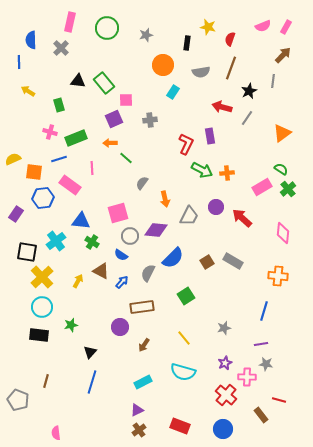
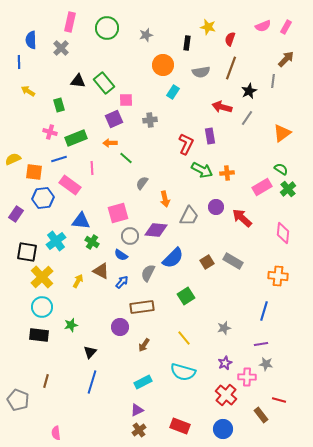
brown arrow at (283, 55): moved 3 px right, 4 px down
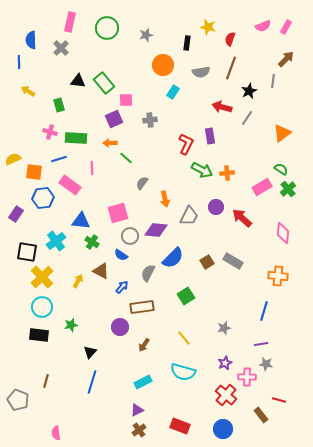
green rectangle at (76, 138): rotated 25 degrees clockwise
blue arrow at (122, 282): moved 5 px down
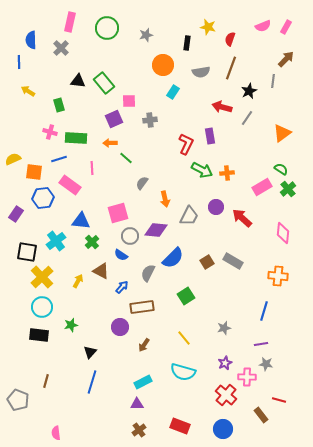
pink square at (126, 100): moved 3 px right, 1 px down
green cross at (92, 242): rotated 16 degrees clockwise
purple triangle at (137, 410): moved 6 px up; rotated 24 degrees clockwise
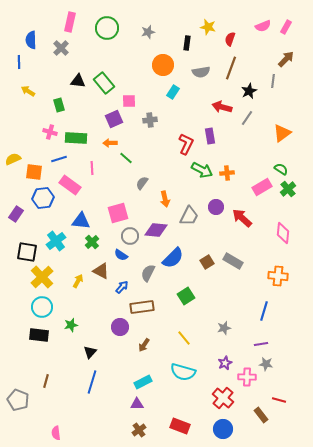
gray star at (146, 35): moved 2 px right, 3 px up
red cross at (226, 395): moved 3 px left, 3 px down
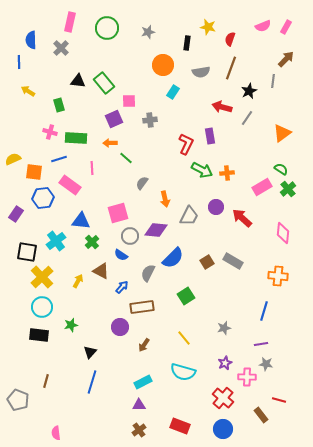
purple triangle at (137, 404): moved 2 px right, 1 px down
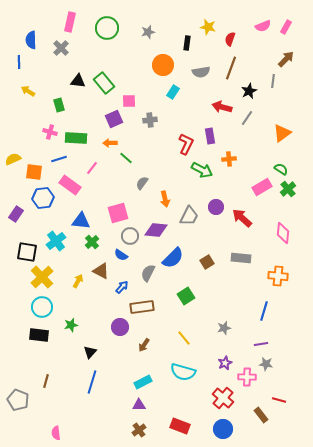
pink line at (92, 168): rotated 40 degrees clockwise
orange cross at (227, 173): moved 2 px right, 14 px up
gray rectangle at (233, 261): moved 8 px right, 3 px up; rotated 24 degrees counterclockwise
